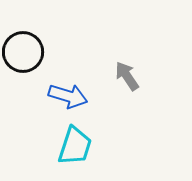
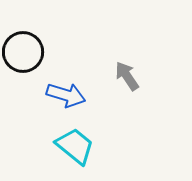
blue arrow: moved 2 px left, 1 px up
cyan trapezoid: rotated 69 degrees counterclockwise
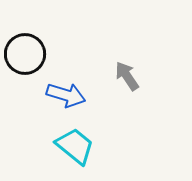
black circle: moved 2 px right, 2 px down
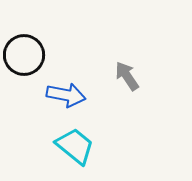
black circle: moved 1 px left, 1 px down
blue arrow: rotated 6 degrees counterclockwise
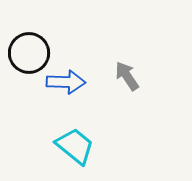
black circle: moved 5 px right, 2 px up
blue arrow: moved 13 px up; rotated 9 degrees counterclockwise
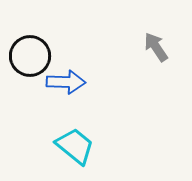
black circle: moved 1 px right, 3 px down
gray arrow: moved 29 px right, 29 px up
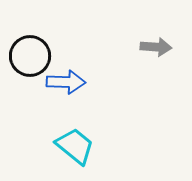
gray arrow: rotated 128 degrees clockwise
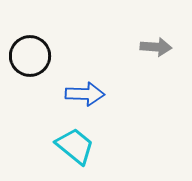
blue arrow: moved 19 px right, 12 px down
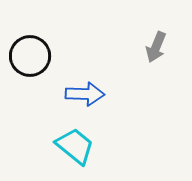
gray arrow: rotated 108 degrees clockwise
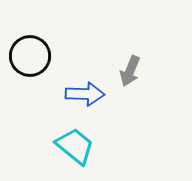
gray arrow: moved 26 px left, 24 px down
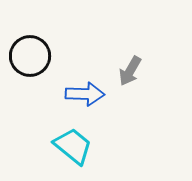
gray arrow: rotated 8 degrees clockwise
cyan trapezoid: moved 2 px left
